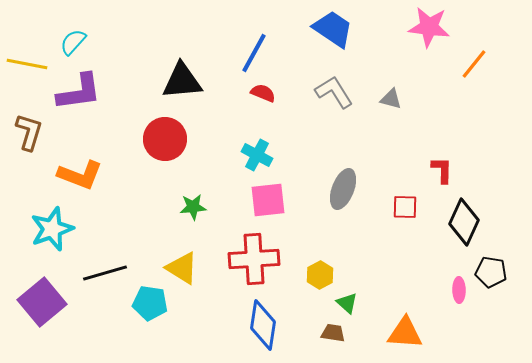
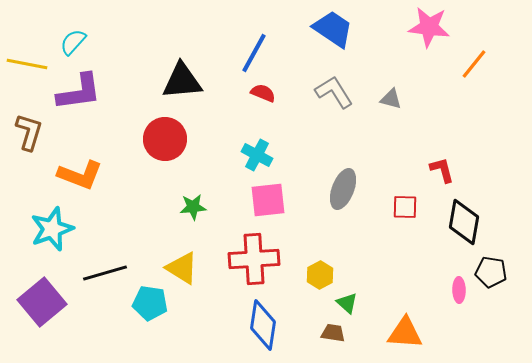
red L-shape: rotated 16 degrees counterclockwise
black diamond: rotated 15 degrees counterclockwise
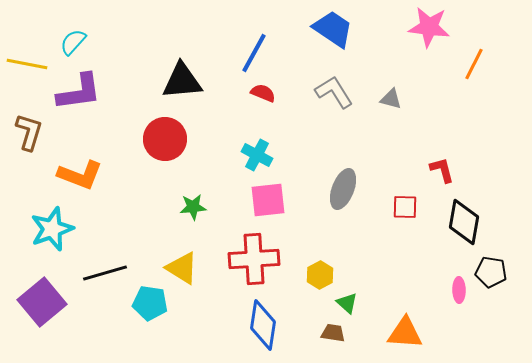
orange line: rotated 12 degrees counterclockwise
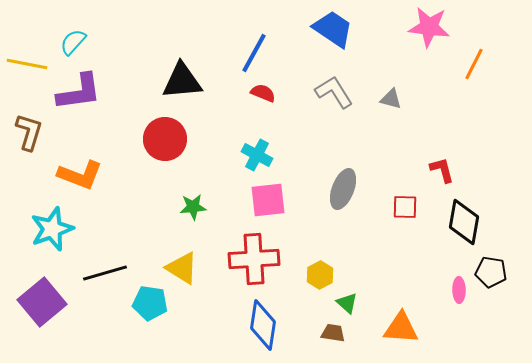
orange triangle: moved 4 px left, 5 px up
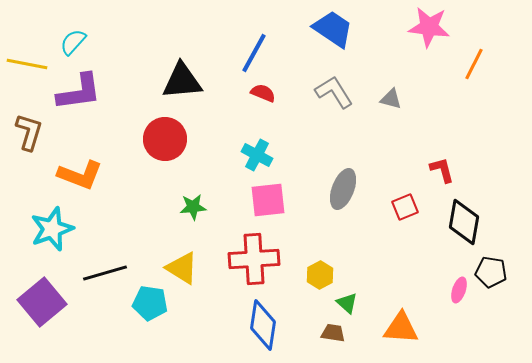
red square: rotated 24 degrees counterclockwise
pink ellipse: rotated 20 degrees clockwise
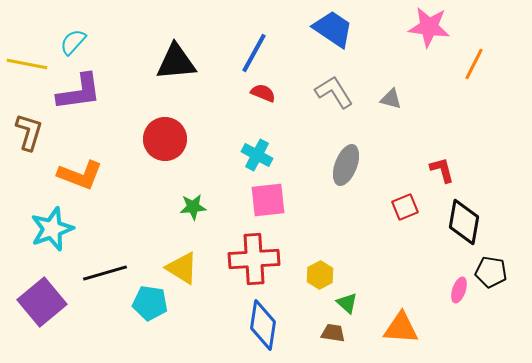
black triangle: moved 6 px left, 19 px up
gray ellipse: moved 3 px right, 24 px up
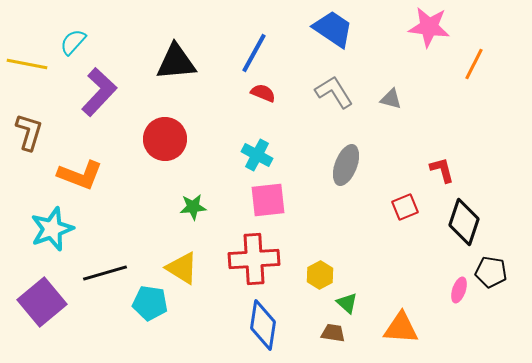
purple L-shape: moved 20 px right; rotated 39 degrees counterclockwise
black diamond: rotated 9 degrees clockwise
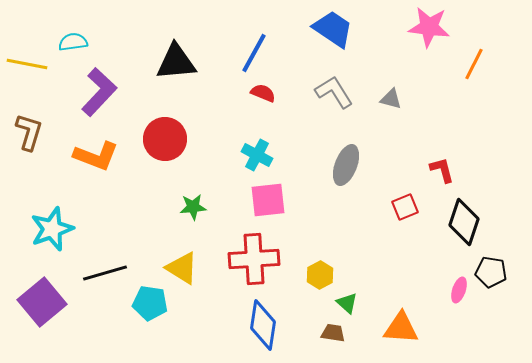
cyan semicircle: rotated 40 degrees clockwise
orange L-shape: moved 16 px right, 19 px up
